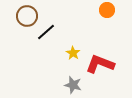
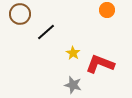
brown circle: moved 7 px left, 2 px up
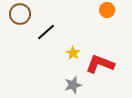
gray star: rotated 30 degrees counterclockwise
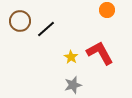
brown circle: moved 7 px down
black line: moved 3 px up
yellow star: moved 2 px left, 4 px down
red L-shape: moved 11 px up; rotated 40 degrees clockwise
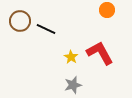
black line: rotated 66 degrees clockwise
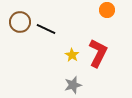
brown circle: moved 1 px down
red L-shape: moved 2 px left; rotated 56 degrees clockwise
yellow star: moved 1 px right, 2 px up
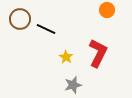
brown circle: moved 3 px up
yellow star: moved 6 px left, 2 px down
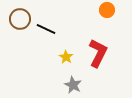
gray star: rotated 30 degrees counterclockwise
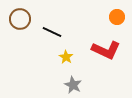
orange circle: moved 10 px right, 7 px down
black line: moved 6 px right, 3 px down
red L-shape: moved 8 px right, 3 px up; rotated 88 degrees clockwise
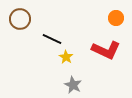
orange circle: moved 1 px left, 1 px down
black line: moved 7 px down
